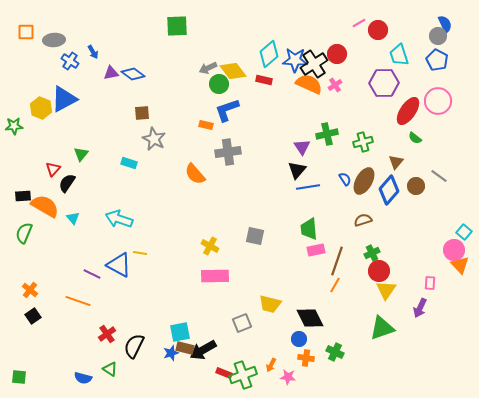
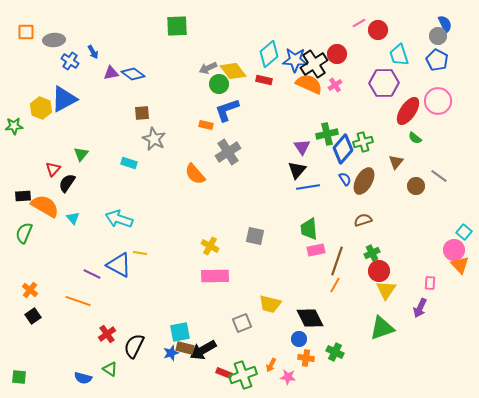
gray cross at (228, 152): rotated 25 degrees counterclockwise
blue diamond at (389, 190): moved 46 px left, 41 px up
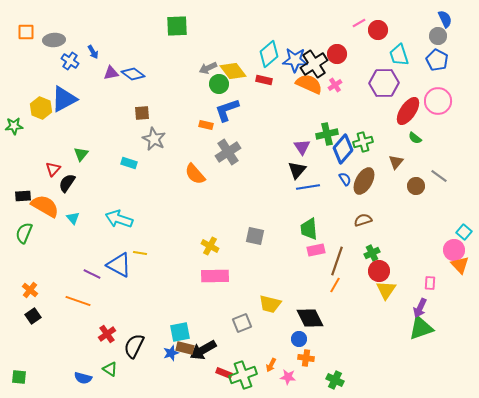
blue semicircle at (445, 24): moved 5 px up
green triangle at (382, 328): moved 39 px right
green cross at (335, 352): moved 28 px down
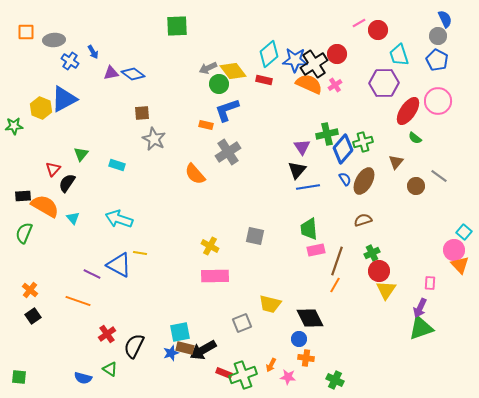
cyan rectangle at (129, 163): moved 12 px left, 2 px down
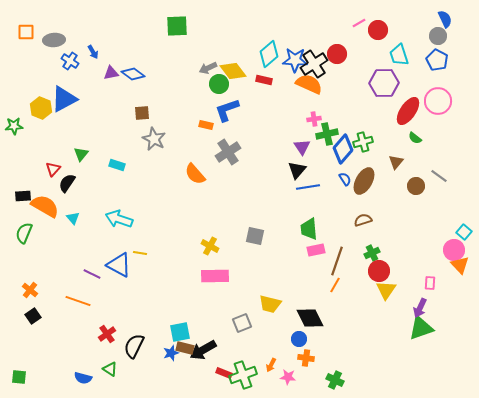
pink cross at (335, 85): moved 21 px left, 34 px down; rotated 24 degrees clockwise
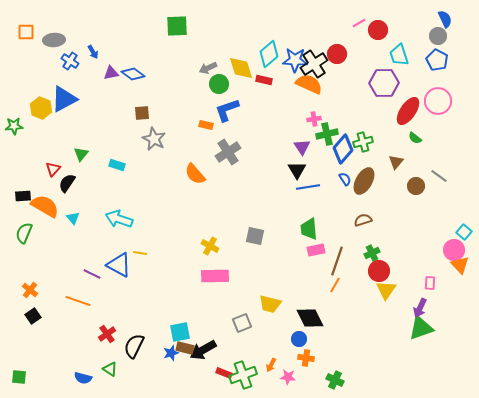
yellow diamond at (233, 71): moved 8 px right, 3 px up; rotated 20 degrees clockwise
black triangle at (297, 170): rotated 12 degrees counterclockwise
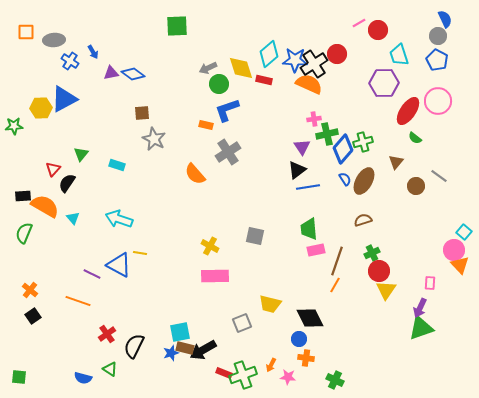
yellow hexagon at (41, 108): rotated 25 degrees counterclockwise
black triangle at (297, 170): rotated 24 degrees clockwise
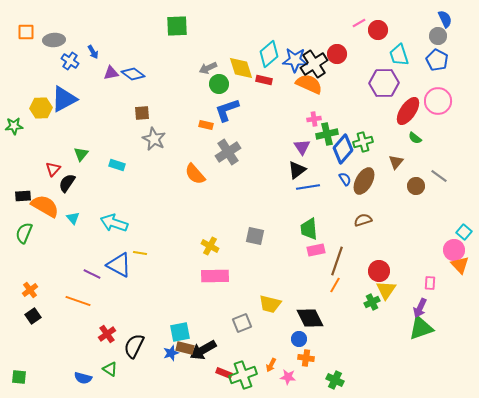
cyan arrow at (119, 219): moved 5 px left, 4 px down
green cross at (372, 253): moved 49 px down
orange cross at (30, 290): rotated 14 degrees clockwise
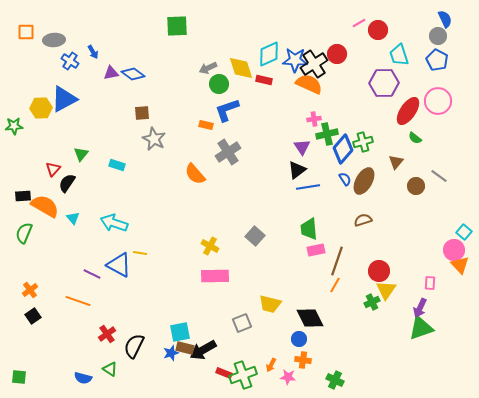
cyan diamond at (269, 54): rotated 16 degrees clockwise
gray square at (255, 236): rotated 30 degrees clockwise
orange cross at (306, 358): moved 3 px left, 2 px down
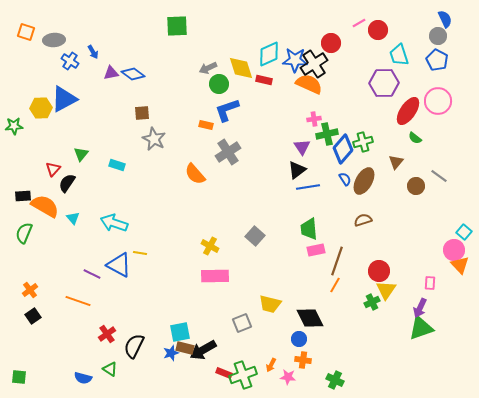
orange square at (26, 32): rotated 18 degrees clockwise
red circle at (337, 54): moved 6 px left, 11 px up
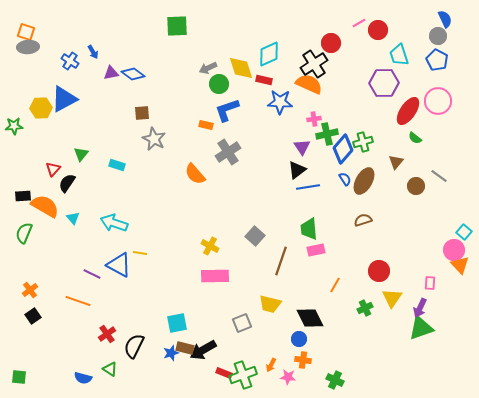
gray ellipse at (54, 40): moved 26 px left, 7 px down
blue star at (295, 60): moved 15 px left, 42 px down
brown line at (337, 261): moved 56 px left
yellow triangle at (386, 290): moved 6 px right, 8 px down
green cross at (372, 302): moved 7 px left, 6 px down
cyan square at (180, 332): moved 3 px left, 9 px up
